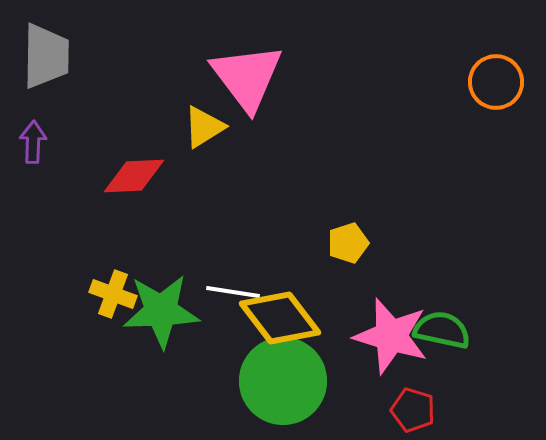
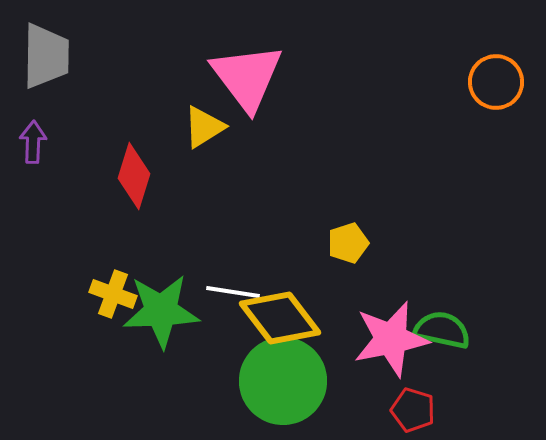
red diamond: rotated 70 degrees counterclockwise
pink star: moved 3 px down; rotated 28 degrees counterclockwise
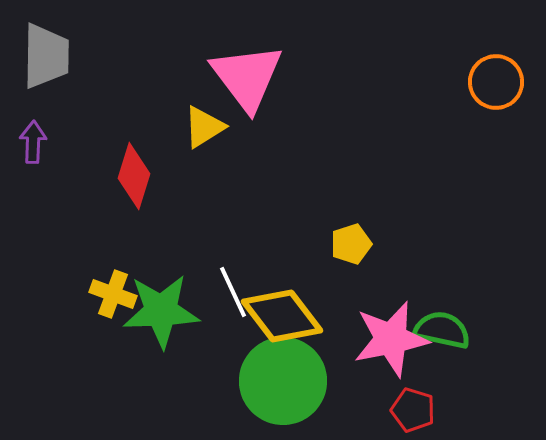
yellow pentagon: moved 3 px right, 1 px down
white line: rotated 56 degrees clockwise
yellow diamond: moved 2 px right, 2 px up
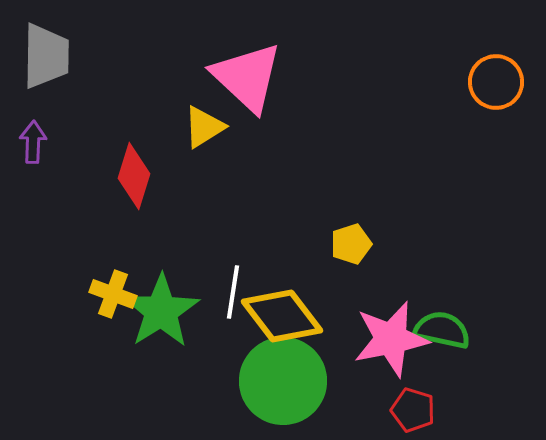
pink triangle: rotated 10 degrees counterclockwise
white line: rotated 34 degrees clockwise
green star: rotated 30 degrees counterclockwise
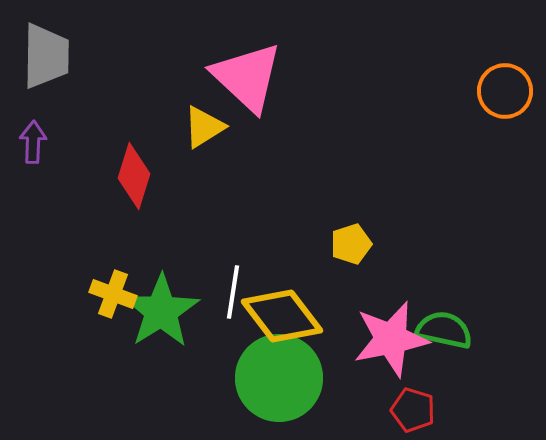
orange circle: moved 9 px right, 9 px down
green semicircle: moved 2 px right
green circle: moved 4 px left, 3 px up
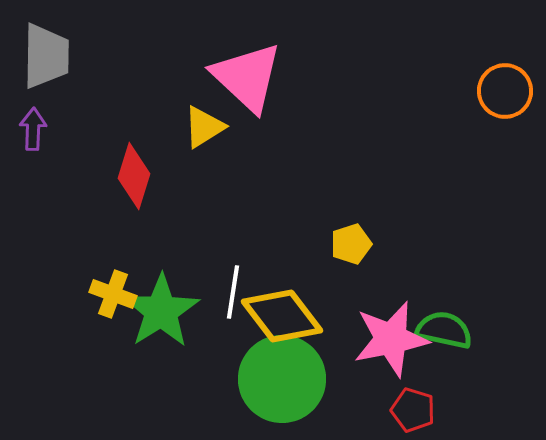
purple arrow: moved 13 px up
green circle: moved 3 px right, 1 px down
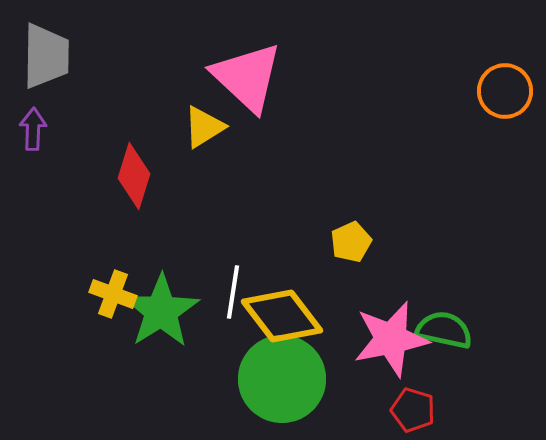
yellow pentagon: moved 2 px up; rotated 6 degrees counterclockwise
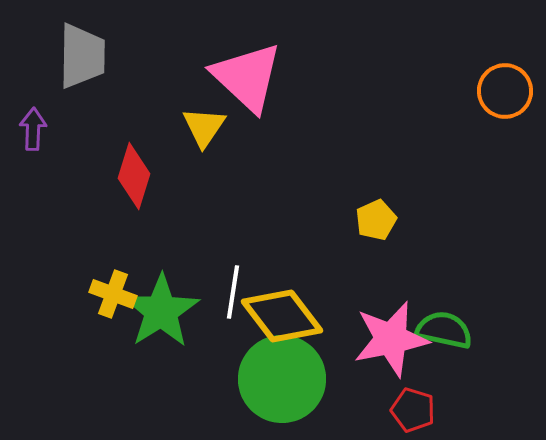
gray trapezoid: moved 36 px right
yellow triangle: rotated 24 degrees counterclockwise
yellow pentagon: moved 25 px right, 22 px up
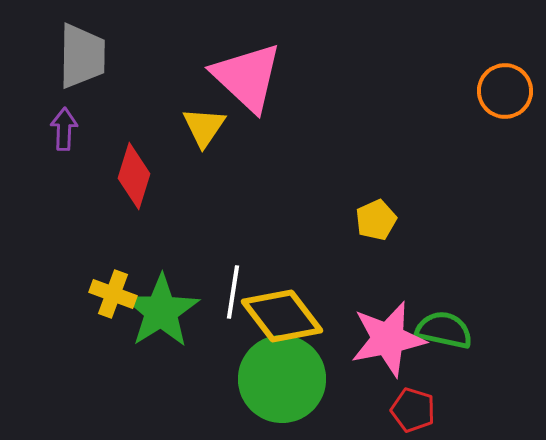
purple arrow: moved 31 px right
pink star: moved 3 px left
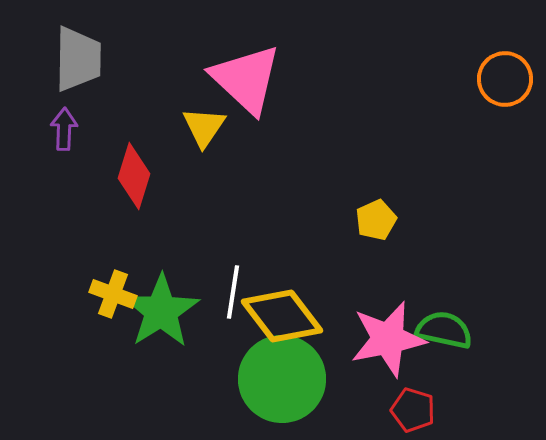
gray trapezoid: moved 4 px left, 3 px down
pink triangle: moved 1 px left, 2 px down
orange circle: moved 12 px up
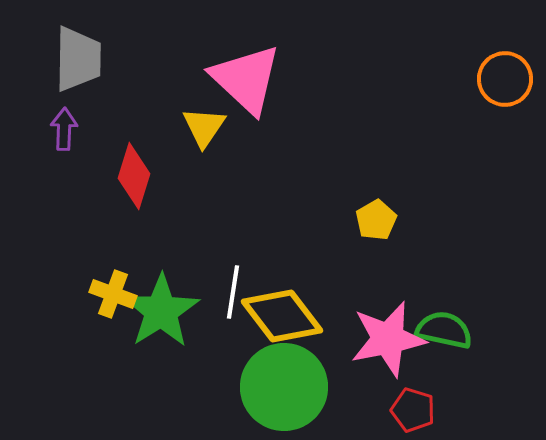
yellow pentagon: rotated 6 degrees counterclockwise
green circle: moved 2 px right, 8 px down
